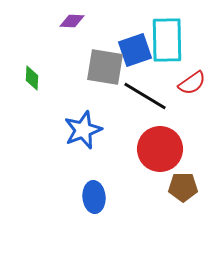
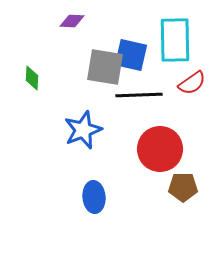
cyan rectangle: moved 8 px right
blue square: moved 4 px left, 5 px down; rotated 32 degrees clockwise
black line: moved 6 px left, 1 px up; rotated 33 degrees counterclockwise
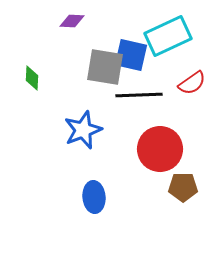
cyan rectangle: moved 7 px left, 4 px up; rotated 66 degrees clockwise
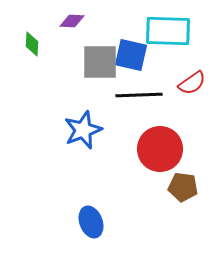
cyan rectangle: moved 5 px up; rotated 27 degrees clockwise
gray square: moved 5 px left, 5 px up; rotated 9 degrees counterclockwise
green diamond: moved 34 px up
brown pentagon: rotated 8 degrees clockwise
blue ellipse: moved 3 px left, 25 px down; rotated 16 degrees counterclockwise
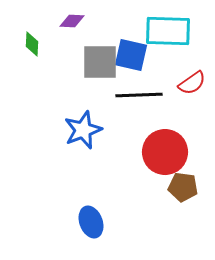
red circle: moved 5 px right, 3 px down
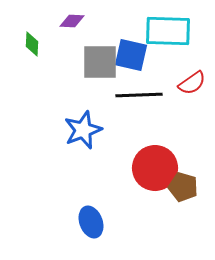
red circle: moved 10 px left, 16 px down
brown pentagon: rotated 8 degrees clockwise
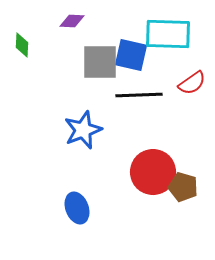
cyan rectangle: moved 3 px down
green diamond: moved 10 px left, 1 px down
red circle: moved 2 px left, 4 px down
blue ellipse: moved 14 px left, 14 px up
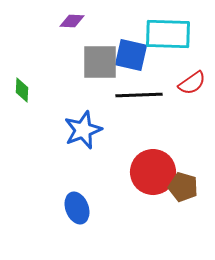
green diamond: moved 45 px down
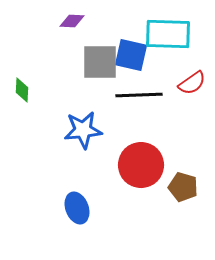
blue star: rotated 15 degrees clockwise
red circle: moved 12 px left, 7 px up
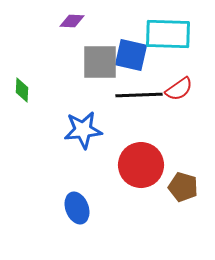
red semicircle: moved 13 px left, 6 px down
